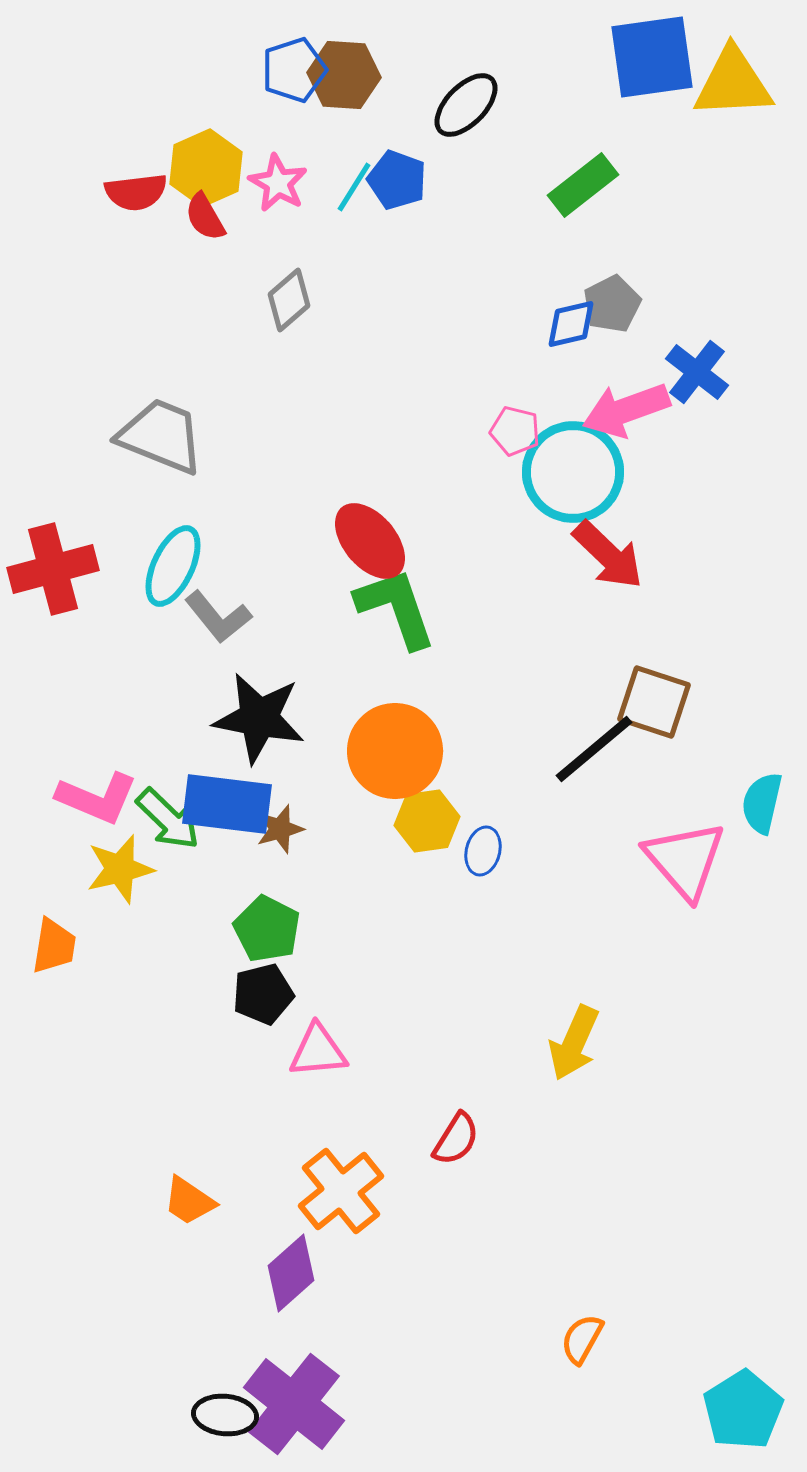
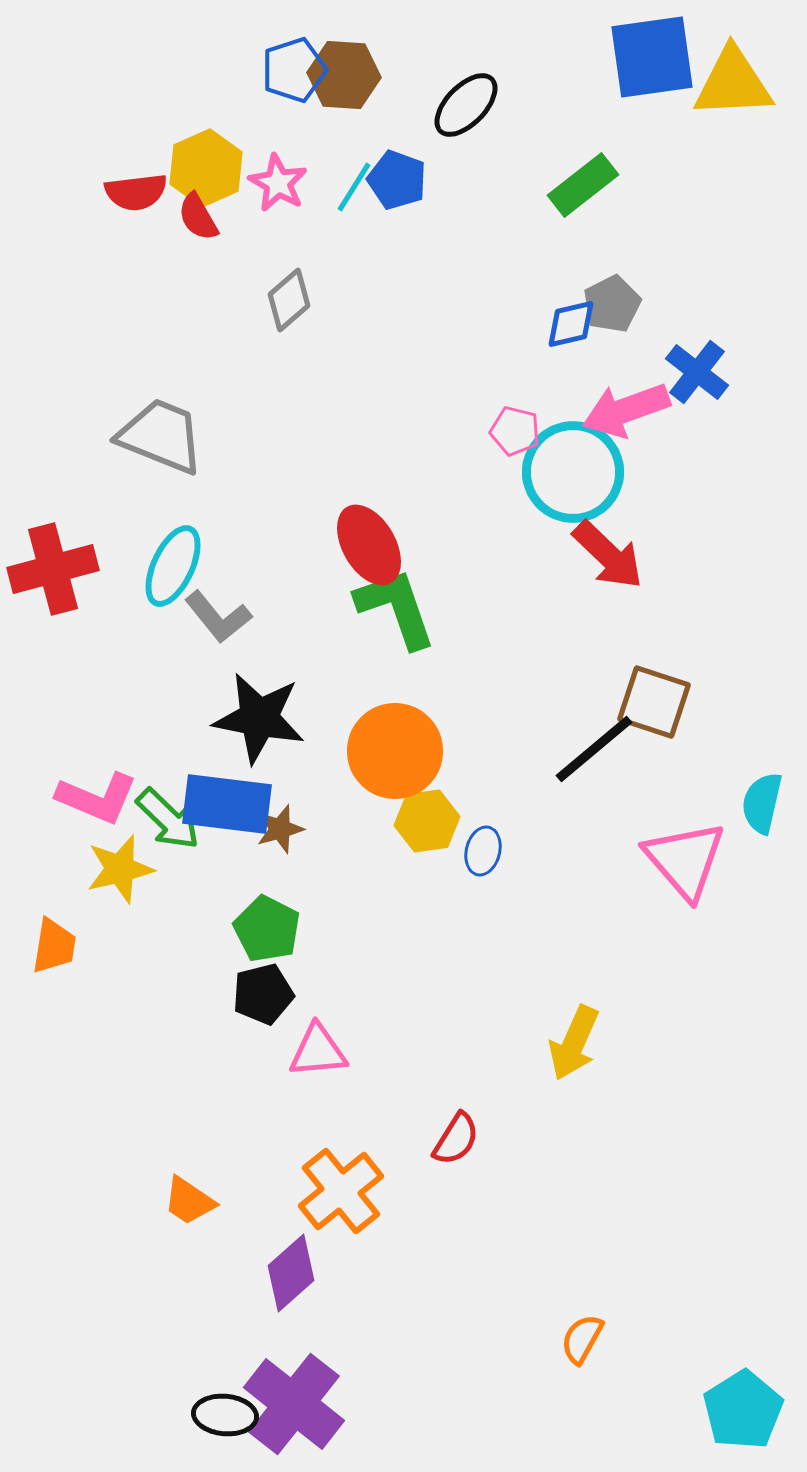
red semicircle at (205, 217): moved 7 px left
red ellipse at (370, 541): moved 1 px left, 4 px down; rotated 10 degrees clockwise
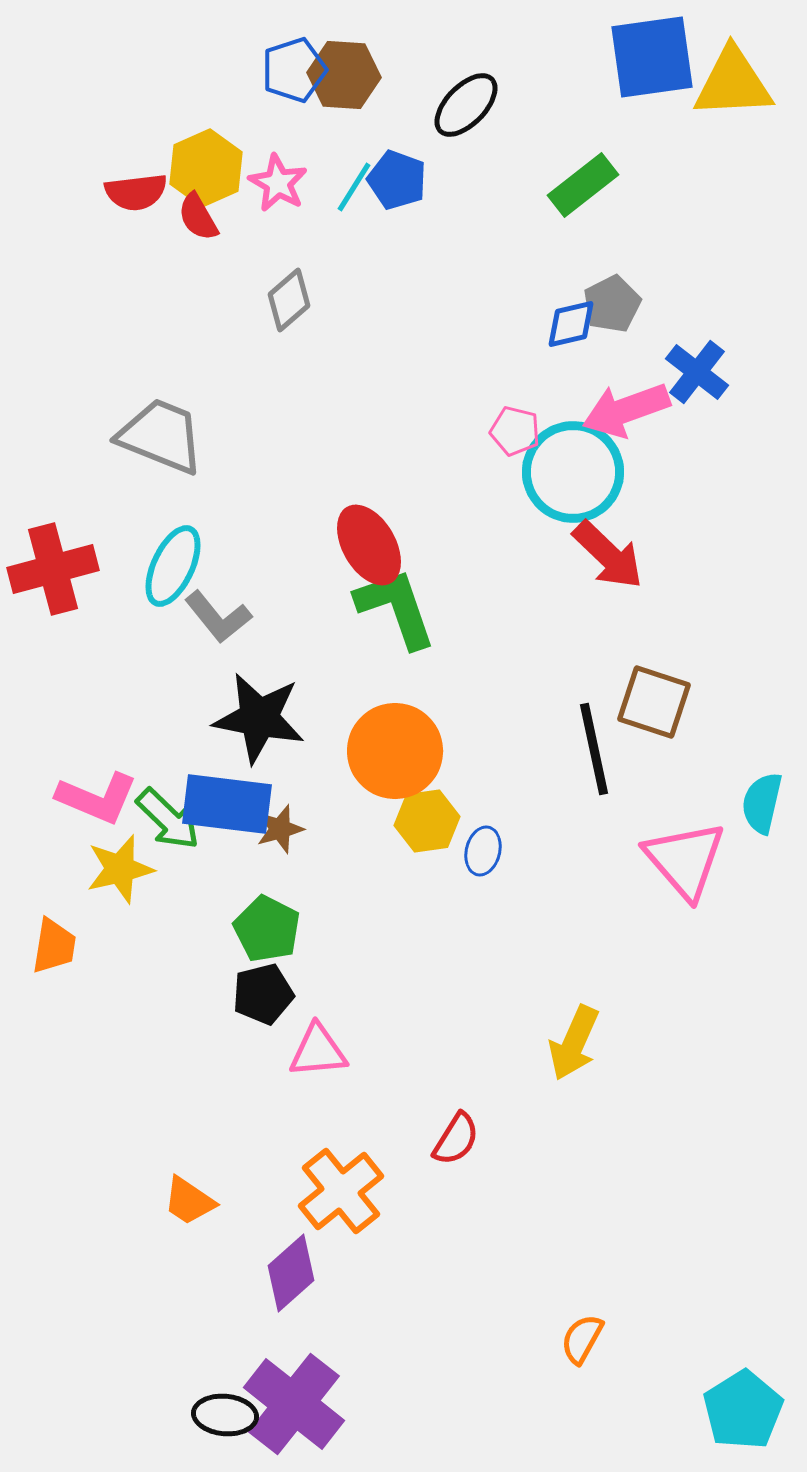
black line at (594, 749): rotated 62 degrees counterclockwise
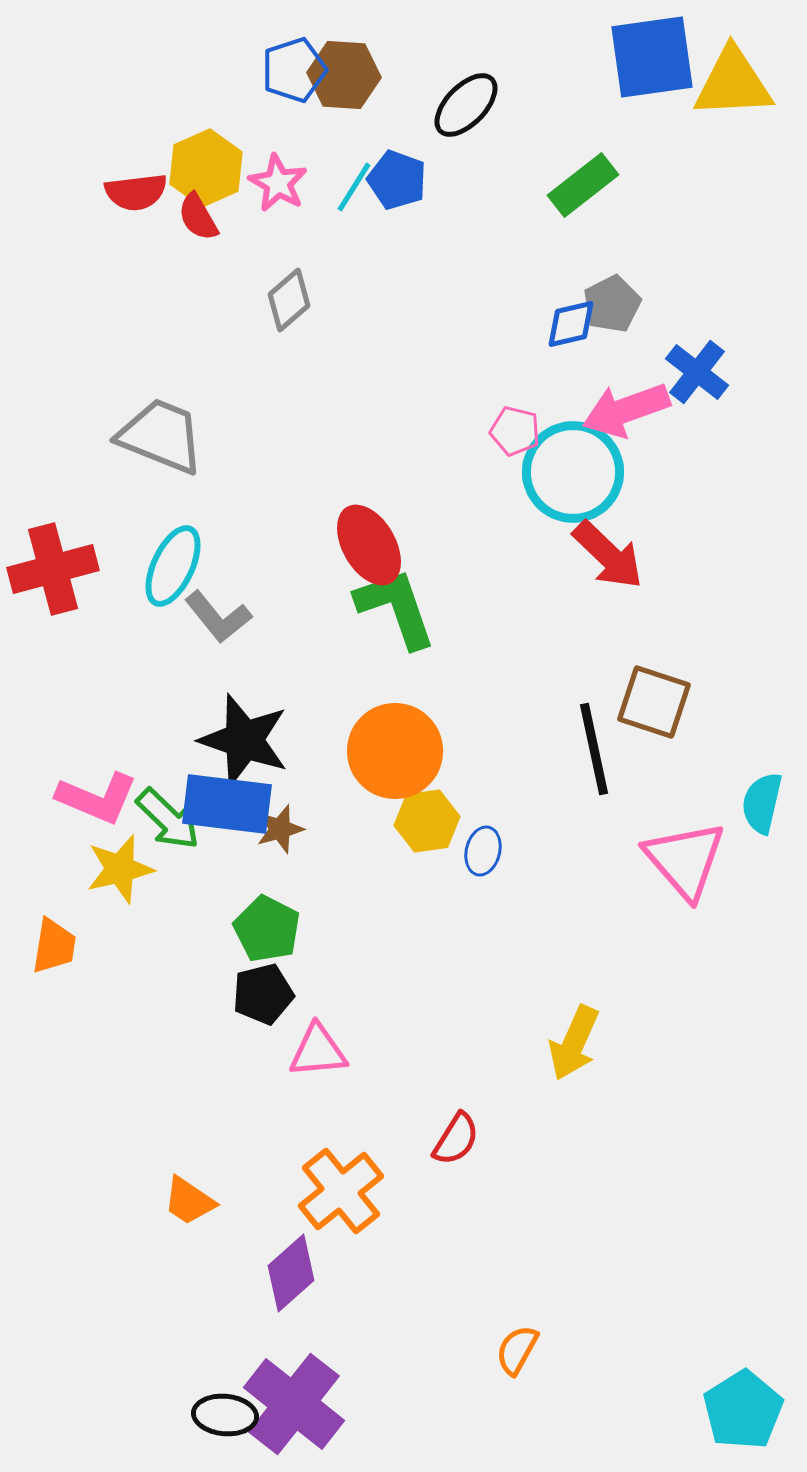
black star at (259, 718): moved 15 px left, 22 px down; rotated 8 degrees clockwise
orange semicircle at (582, 1339): moved 65 px left, 11 px down
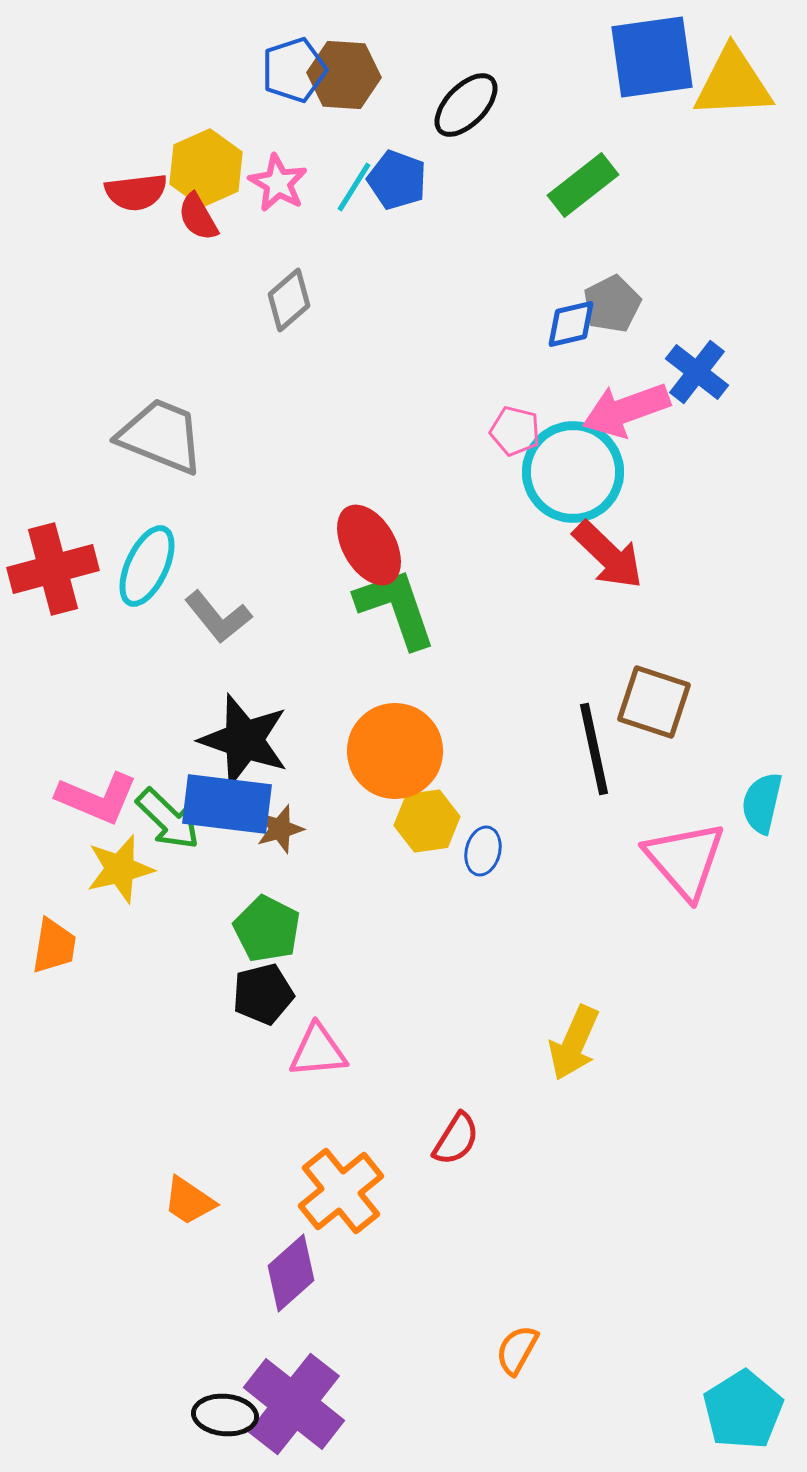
cyan ellipse at (173, 566): moved 26 px left
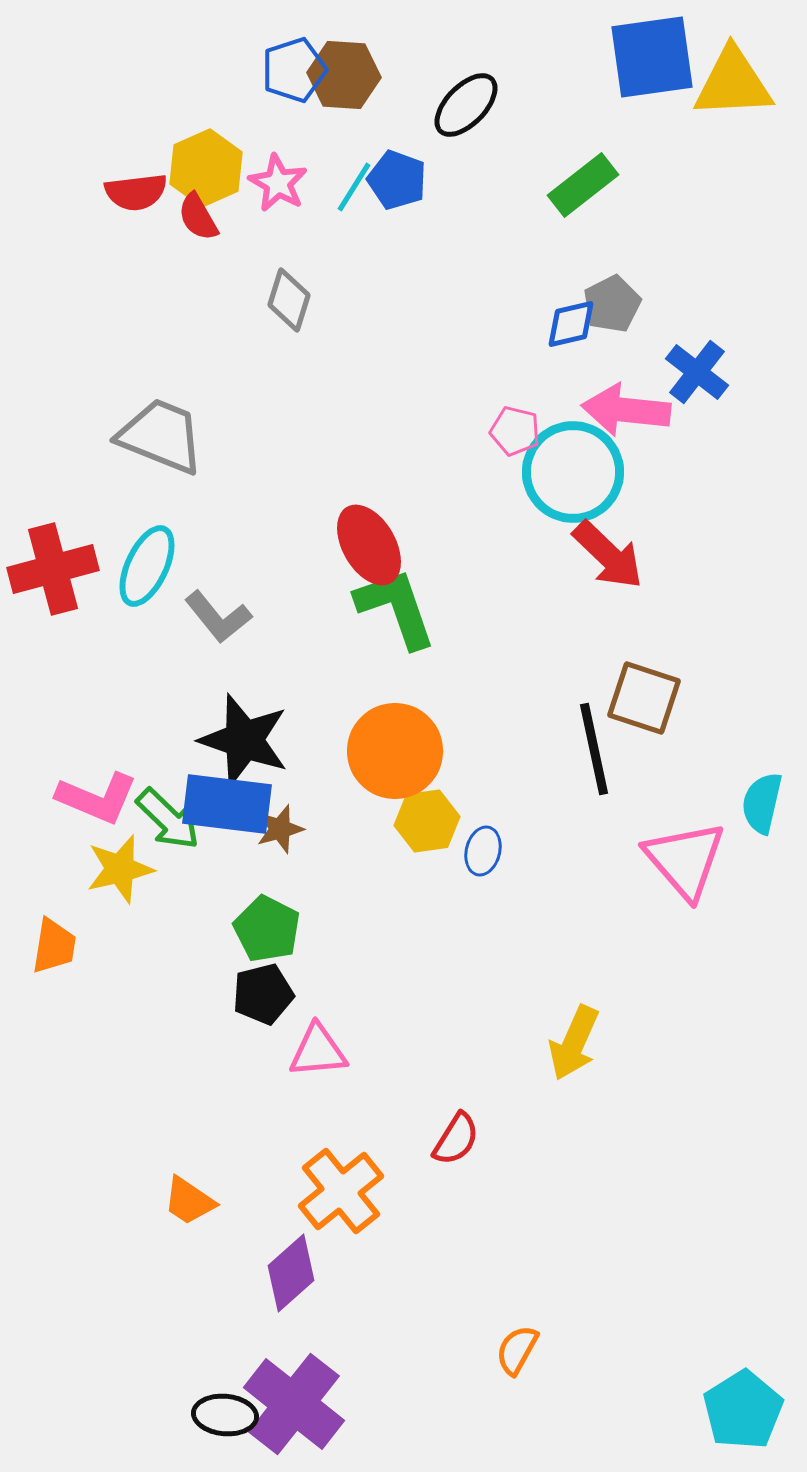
gray diamond at (289, 300): rotated 32 degrees counterclockwise
pink arrow at (626, 410): rotated 26 degrees clockwise
brown square at (654, 702): moved 10 px left, 4 px up
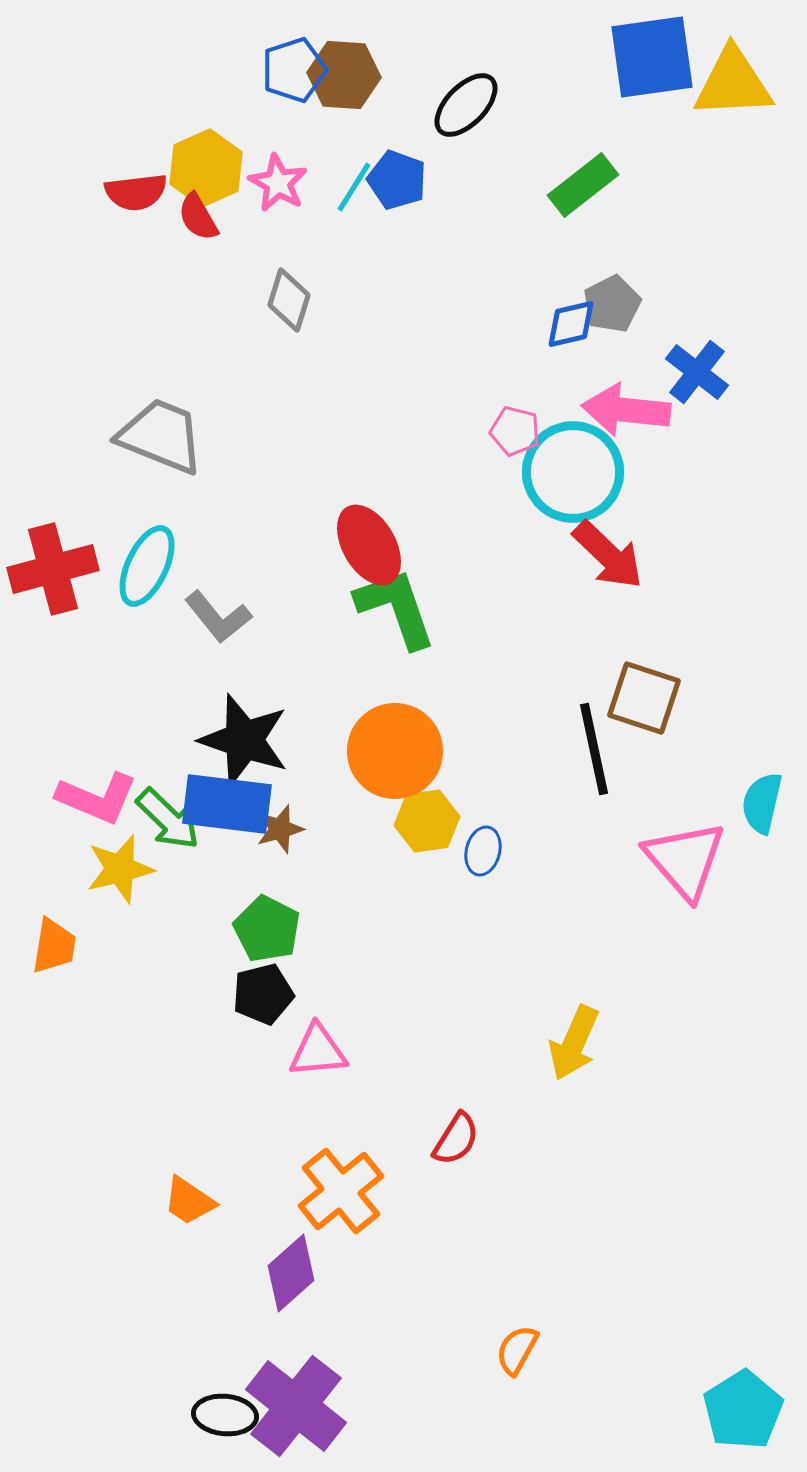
purple cross at (294, 1404): moved 2 px right, 2 px down
